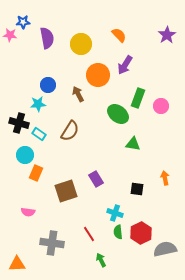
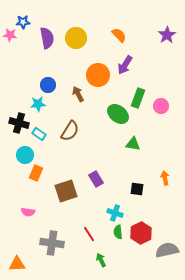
yellow circle: moved 5 px left, 6 px up
gray semicircle: moved 2 px right, 1 px down
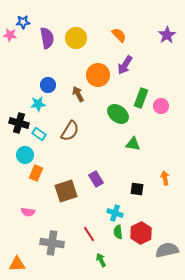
green rectangle: moved 3 px right
